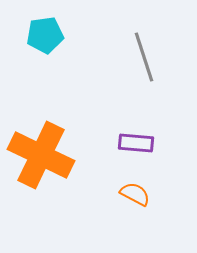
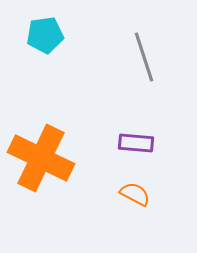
orange cross: moved 3 px down
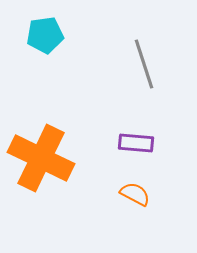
gray line: moved 7 px down
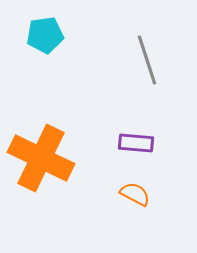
gray line: moved 3 px right, 4 px up
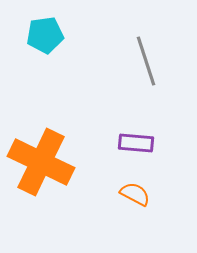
gray line: moved 1 px left, 1 px down
orange cross: moved 4 px down
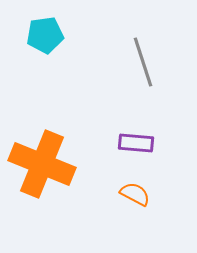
gray line: moved 3 px left, 1 px down
orange cross: moved 1 px right, 2 px down; rotated 4 degrees counterclockwise
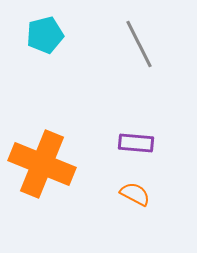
cyan pentagon: rotated 6 degrees counterclockwise
gray line: moved 4 px left, 18 px up; rotated 9 degrees counterclockwise
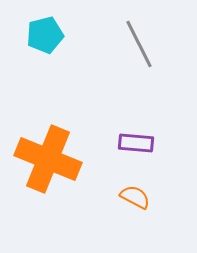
orange cross: moved 6 px right, 5 px up
orange semicircle: moved 3 px down
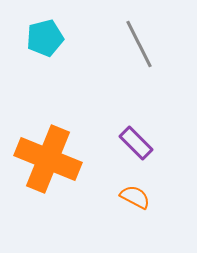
cyan pentagon: moved 3 px down
purple rectangle: rotated 40 degrees clockwise
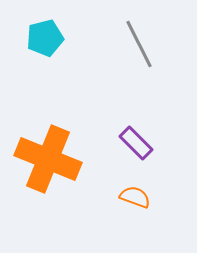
orange semicircle: rotated 8 degrees counterclockwise
